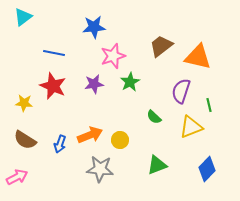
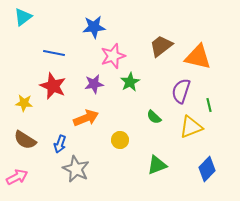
orange arrow: moved 4 px left, 17 px up
gray star: moved 24 px left; rotated 20 degrees clockwise
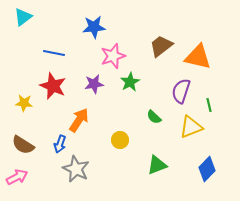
orange arrow: moved 7 px left, 2 px down; rotated 35 degrees counterclockwise
brown semicircle: moved 2 px left, 5 px down
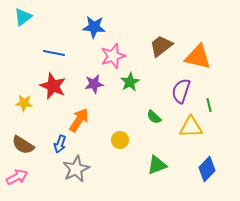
blue star: rotated 10 degrees clockwise
yellow triangle: rotated 20 degrees clockwise
gray star: rotated 20 degrees clockwise
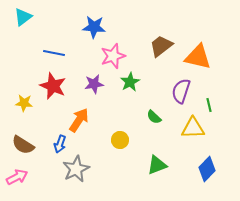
yellow triangle: moved 2 px right, 1 px down
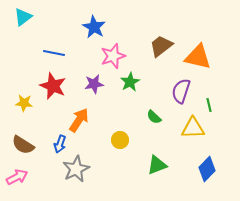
blue star: rotated 25 degrees clockwise
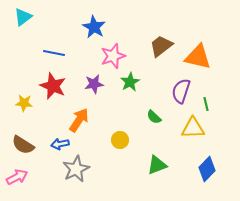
green line: moved 3 px left, 1 px up
blue arrow: rotated 60 degrees clockwise
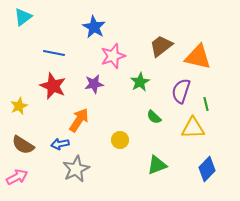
green star: moved 10 px right
yellow star: moved 5 px left, 3 px down; rotated 30 degrees counterclockwise
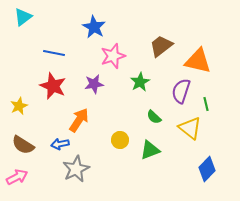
orange triangle: moved 4 px down
yellow triangle: moved 3 px left; rotated 40 degrees clockwise
green triangle: moved 7 px left, 15 px up
